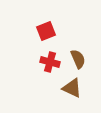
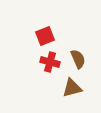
red square: moved 1 px left, 5 px down
brown triangle: rotated 40 degrees counterclockwise
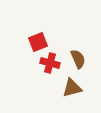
red square: moved 7 px left, 6 px down
red cross: moved 1 px down
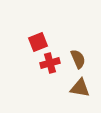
red cross: rotated 30 degrees counterclockwise
brown triangle: moved 8 px right; rotated 25 degrees clockwise
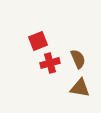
red square: moved 1 px up
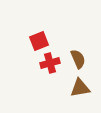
red square: moved 1 px right
brown triangle: rotated 20 degrees counterclockwise
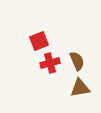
brown semicircle: moved 1 px left, 2 px down
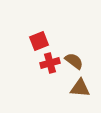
brown semicircle: moved 3 px left; rotated 30 degrees counterclockwise
brown triangle: rotated 15 degrees clockwise
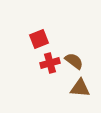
red square: moved 2 px up
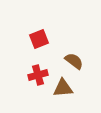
red cross: moved 12 px left, 12 px down
brown triangle: moved 17 px left; rotated 10 degrees counterclockwise
